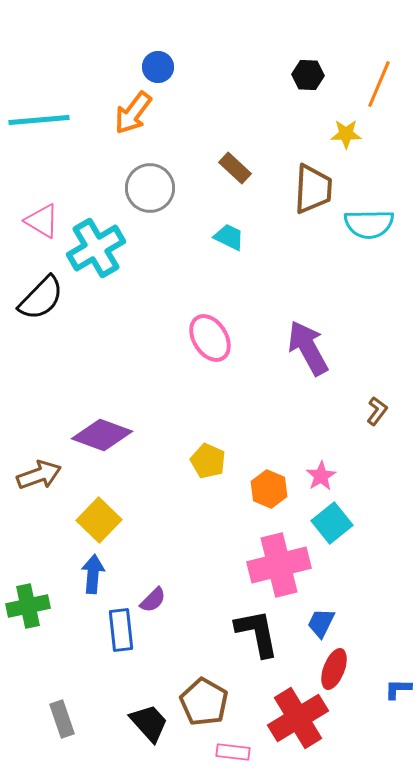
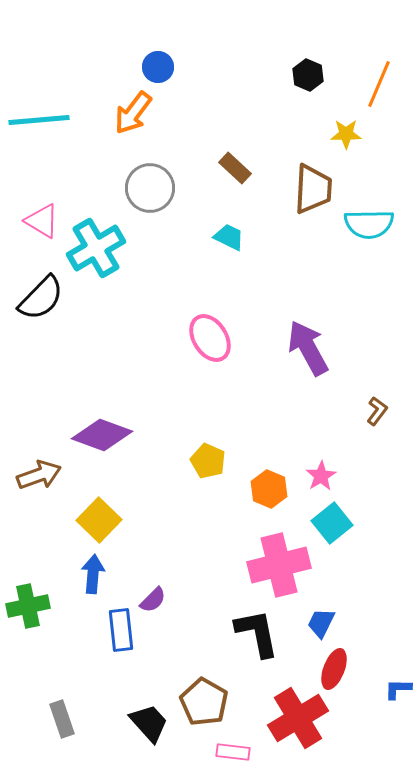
black hexagon: rotated 20 degrees clockwise
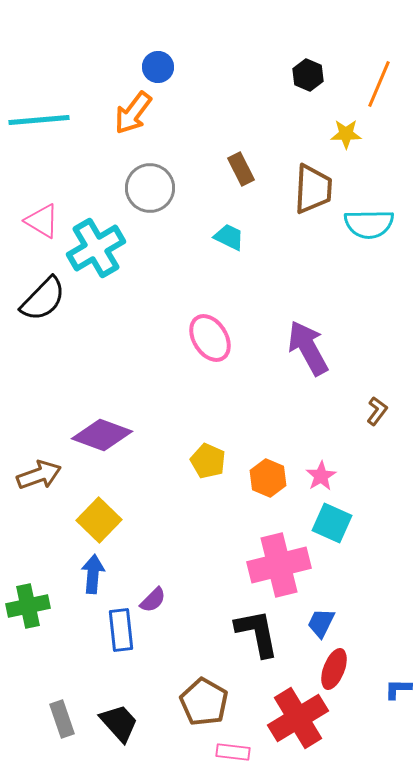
brown rectangle: moved 6 px right, 1 px down; rotated 20 degrees clockwise
black semicircle: moved 2 px right, 1 px down
orange hexagon: moved 1 px left, 11 px up
cyan square: rotated 27 degrees counterclockwise
black trapezoid: moved 30 px left
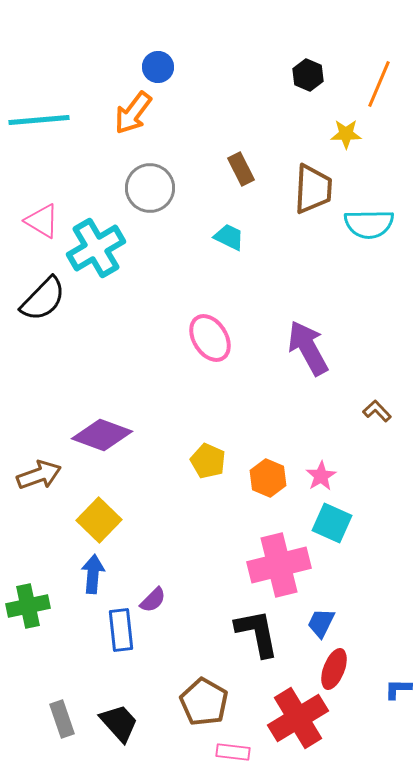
brown L-shape: rotated 80 degrees counterclockwise
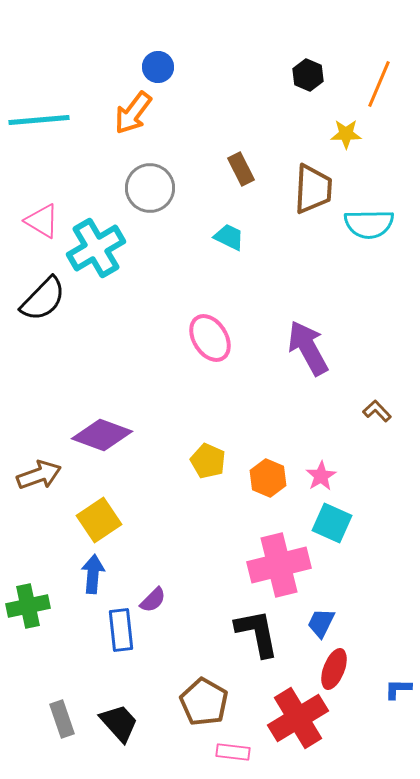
yellow square: rotated 12 degrees clockwise
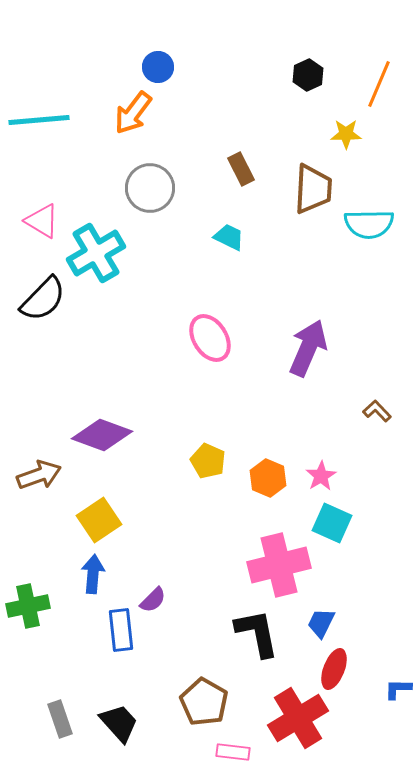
black hexagon: rotated 12 degrees clockwise
cyan cross: moved 5 px down
purple arrow: rotated 52 degrees clockwise
gray rectangle: moved 2 px left
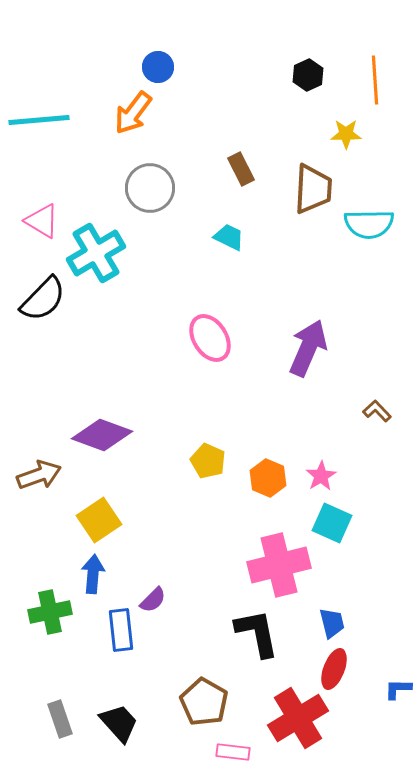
orange line: moved 4 px left, 4 px up; rotated 27 degrees counterclockwise
green cross: moved 22 px right, 6 px down
blue trapezoid: moved 11 px right; rotated 140 degrees clockwise
